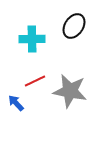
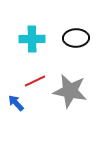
black ellipse: moved 2 px right, 12 px down; rotated 55 degrees clockwise
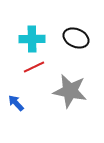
black ellipse: rotated 25 degrees clockwise
red line: moved 1 px left, 14 px up
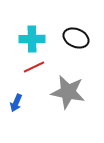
gray star: moved 2 px left, 1 px down
blue arrow: rotated 114 degrees counterclockwise
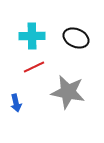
cyan cross: moved 3 px up
blue arrow: rotated 36 degrees counterclockwise
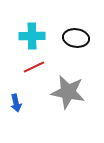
black ellipse: rotated 15 degrees counterclockwise
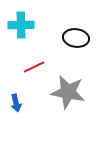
cyan cross: moved 11 px left, 11 px up
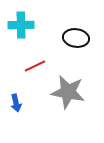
red line: moved 1 px right, 1 px up
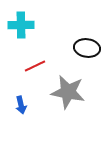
black ellipse: moved 11 px right, 10 px down
blue arrow: moved 5 px right, 2 px down
